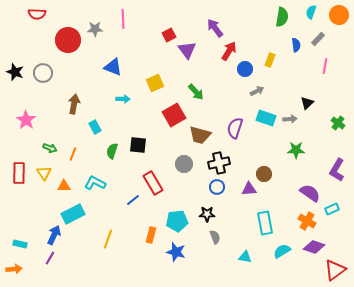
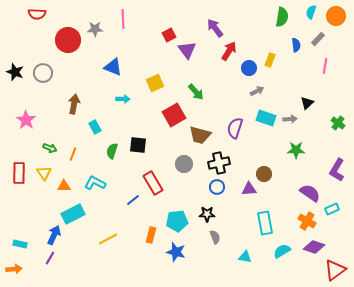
orange circle at (339, 15): moved 3 px left, 1 px down
blue circle at (245, 69): moved 4 px right, 1 px up
yellow line at (108, 239): rotated 42 degrees clockwise
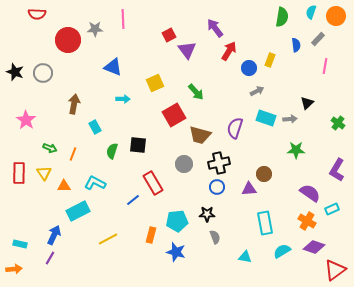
cyan rectangle at (73, 214): moved 5 px right, 3 px up
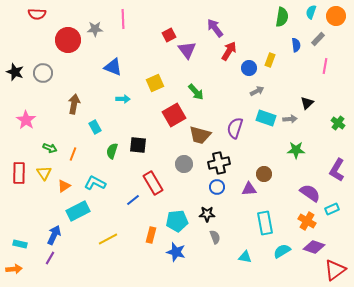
orange triangle at (64, 186): rotated 32 degrees counterclockwise
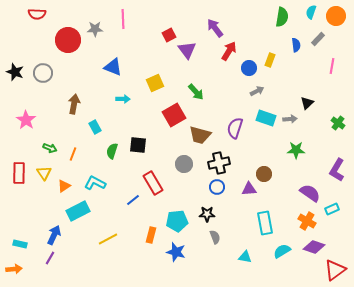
pink line at (325, 66): moved 7 px right
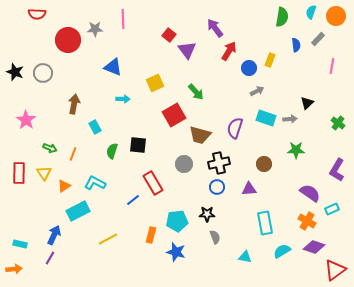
red square at (169, 35): rotated 24 degrees counterclockwise
brown circle at (264, 174): moved 10 px up
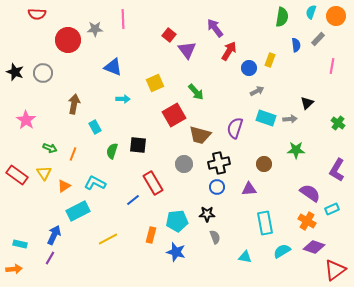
red rectangle at (19, 173): moved 2 px left, 2 px down; rotated 55 degrees counterclockwise
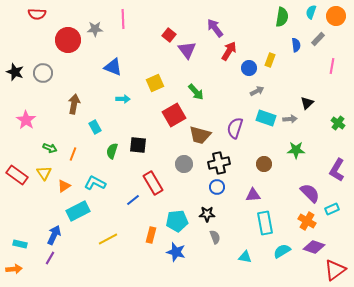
purple triangle at (249, 189): moved 4 px right, 6 px down
purple semicircle at (310, 193): rotated 10 degrees clockwise
